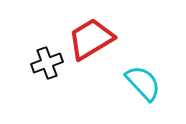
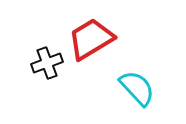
cyan semicircle: moved 6 px left, 5 px down
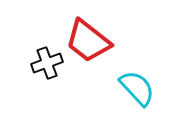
red trapezoid: moved 3 px left, 2 px down; rotated 111 degrees counterclockwise
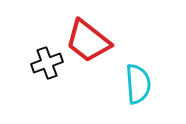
cyan semicircle: moved 1 px right, 4 px up; rotated 39 degrees clockwise
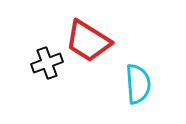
red trapezoid: rotated 6 degrees counterclockwise
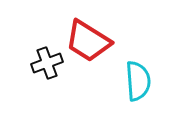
cyan semicircle: moved 3 px up
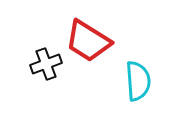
black cross: moved 1 px left, 1 px down
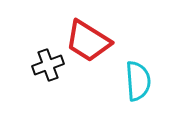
black cross: moved 2 px right, 1 px down
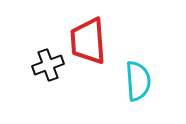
red trapezoid: rotated 54 degrees clockwise
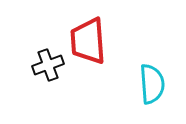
cyan semicircle: moved 14 px right, 3 px down
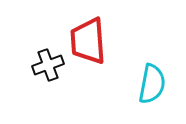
cyan semicircle: rotated 15 degrees clockwise
